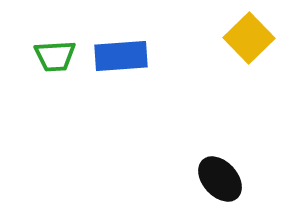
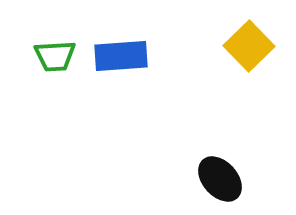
yellow square: moved 8 px down
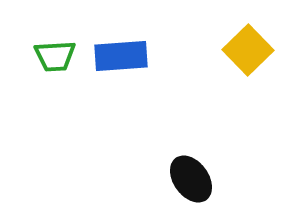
yellow square: moved 1 px left, 4 px down
black ellipse: moved 29 px left; rotated 6 degrees clockwise
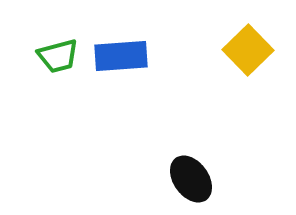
green trapezoid: moved 3 px right; rotated 12 degrees counterclockwise
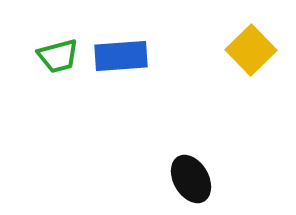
yellow square: moved 3 px right
black ellipse: rotated 6 degrees clockwise
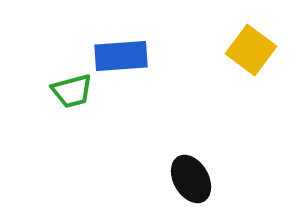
yellow square: rotated 9 degrees counterclockwise
green trapezoid: moved 14 px right, 35 px down
